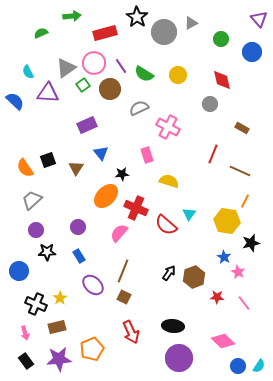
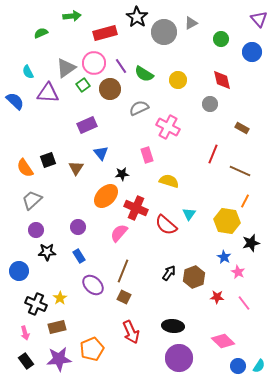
yellow circle at (178, 75): moved 5 px down
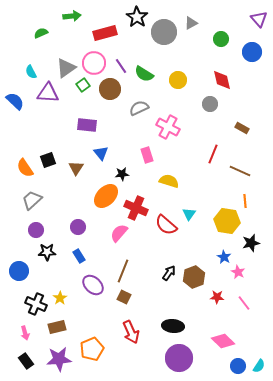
cyan semicircle at (28, 72): moved 3 px right
purple rectangle at (87, 125): rotated 30 degrees clockwise
orange line at (245, 201): rotated 32 degrees counterclockwise
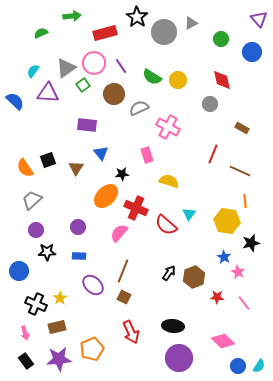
cyan semicircle at (31, 72): moved 2 px right, 1 px up; rotated 64 degrees clockwise
green semicircle at (144, 74): moved 8 px right, 3 px down
brown circle at (110, 89): moved 4 px right, 5 px down
blue rectangle at (79, 256): rotated 56 degrees counterclockwise
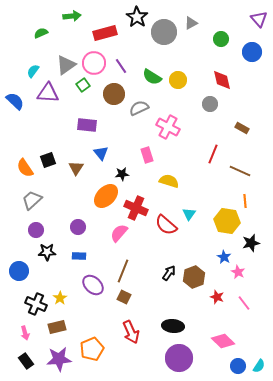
gray triangle at (66, 68): moved 3 px up
red star at (217, 297): rotated 16 degrees clockwise
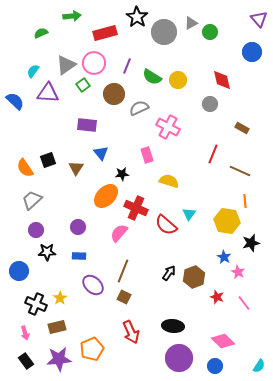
green circle at (221, 39): moved 11 px left, 7 px up
purple line at (121, 66): moved 6 px right; rotated 56 degrees clockwise
blue circle at (238, 366): moved 23 px left
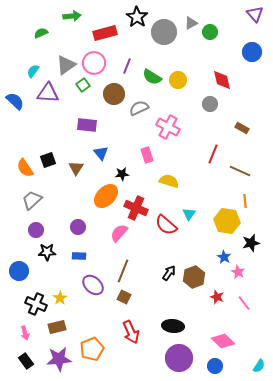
purple triangle at (259, 19): moved 4 px left, 5 px up
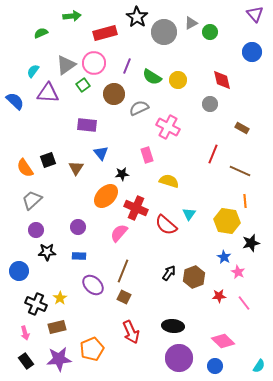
red star at (217, 297): moved 2 px right, 1 px up; rotated 24 degrees counterclockwise
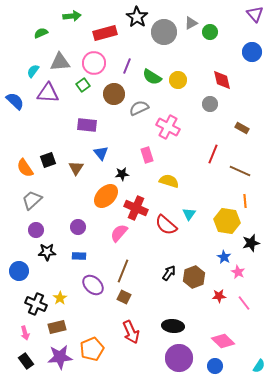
gray triangle at (66, 65): moved 6 px left, 3 px up; rotated 30 degrees clockwise
purple star at (59, 359): moved 1 px right, 2 px up
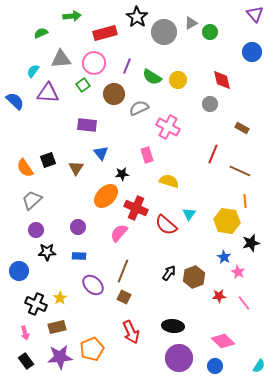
gray triangle at (60, 62): moved 1 px right, 3 px up
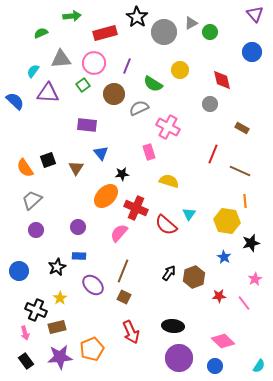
green semicircle at (152, 77): moved 1 px right, 7 px down
yellow circle at (178, 80): moved 2 px right, 10 px up
pink rectangle at (147, 155): moved 2 px right, 3 px up
black star at (47, 252): moved 10 px right, 15 px down; rotated 24 degrees counterclockwise
pink star at (238, 272): moved 17 px right, 7 px down; rotated 16 degrees clockwise
black cross at (36, 304): moved 6 px down
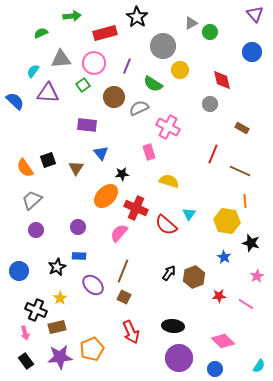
gray circle at (164, 32): moved 1 px left, 14 px down
brown circle at (114, 94): moved 3 px down
black star at (251, 243): rotated 30 degrees clockwise
pink star at (255, 279): moved 2 px right, 3 px up
pink line at (244, 303): moved 2 px right, 1 px down; rotated 21 degrees counterclockwise
blue circle at (215, 366): moved 3 px down
